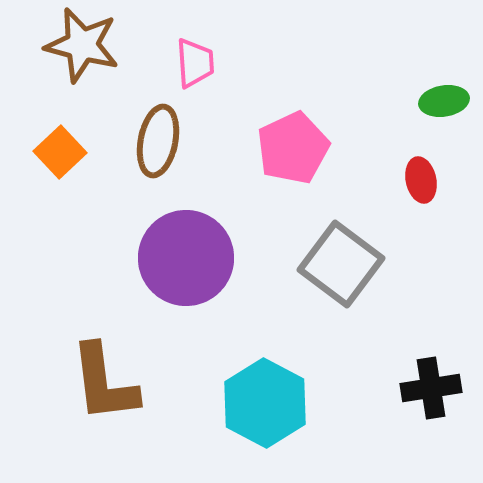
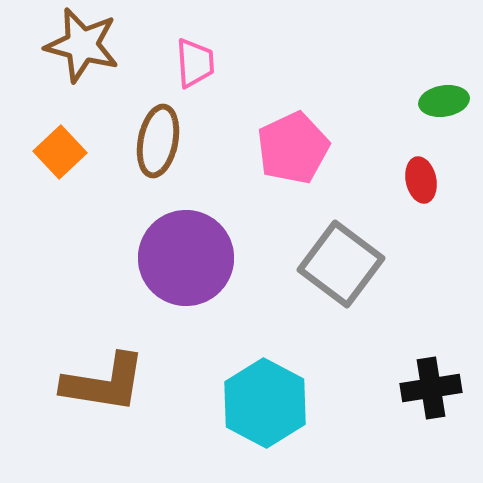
brown L-shape: rotated 74 degrees counterclockwise
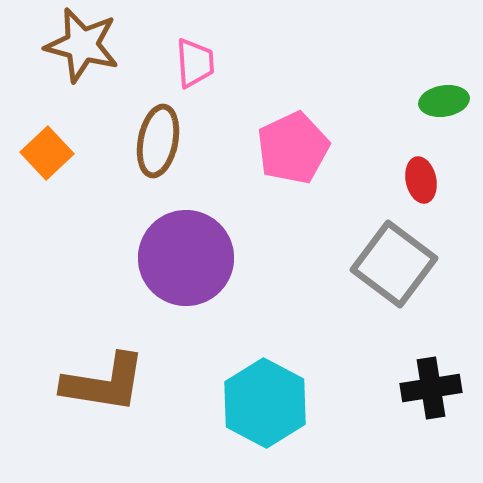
orange square: moved 13 px left, 1 px down
gray square: moved 53 px right
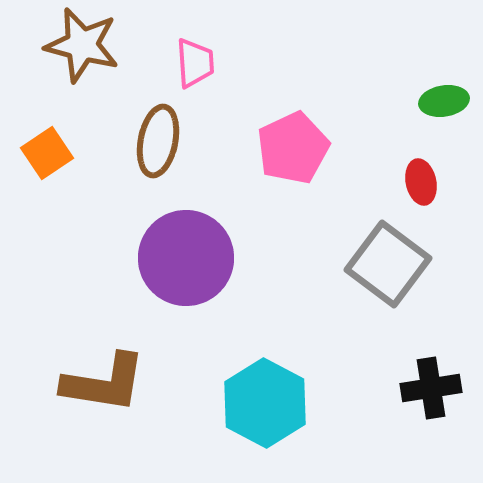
orange square: rotated 9 degrees clockwise
red ellipse: moved 2 px down
gray square: moved 6 px left
